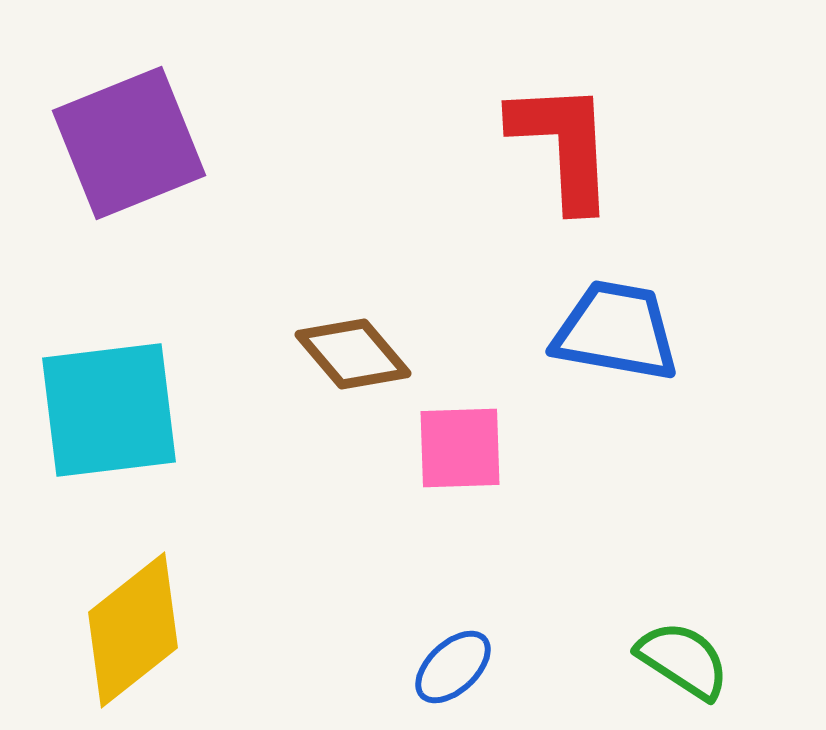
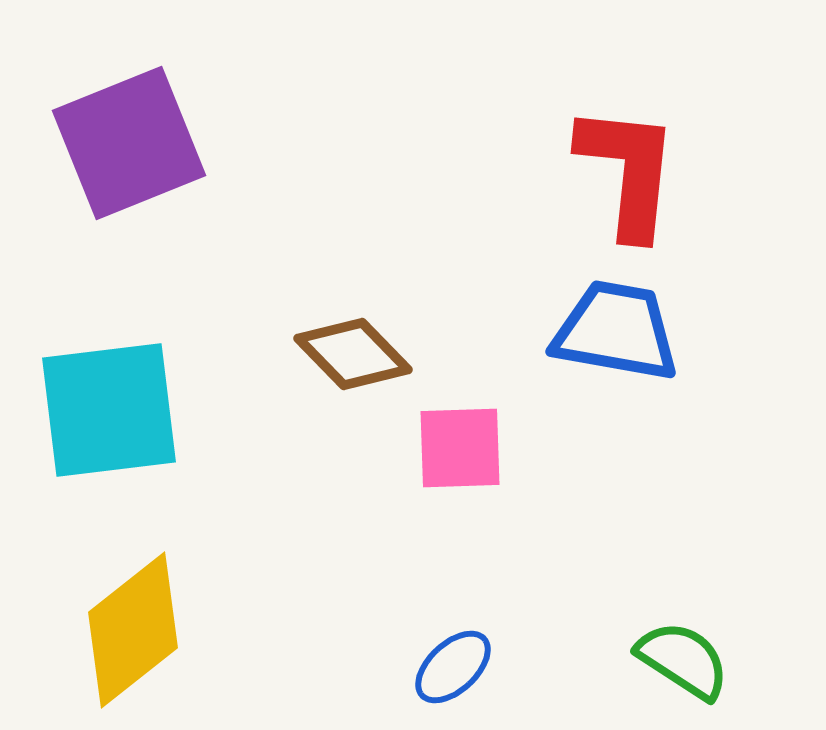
red L-shape: moved 65 px right, 26 px down; rotated 9 degrees clockwise
brown diamond: rotated 4 degrees counterclockwise
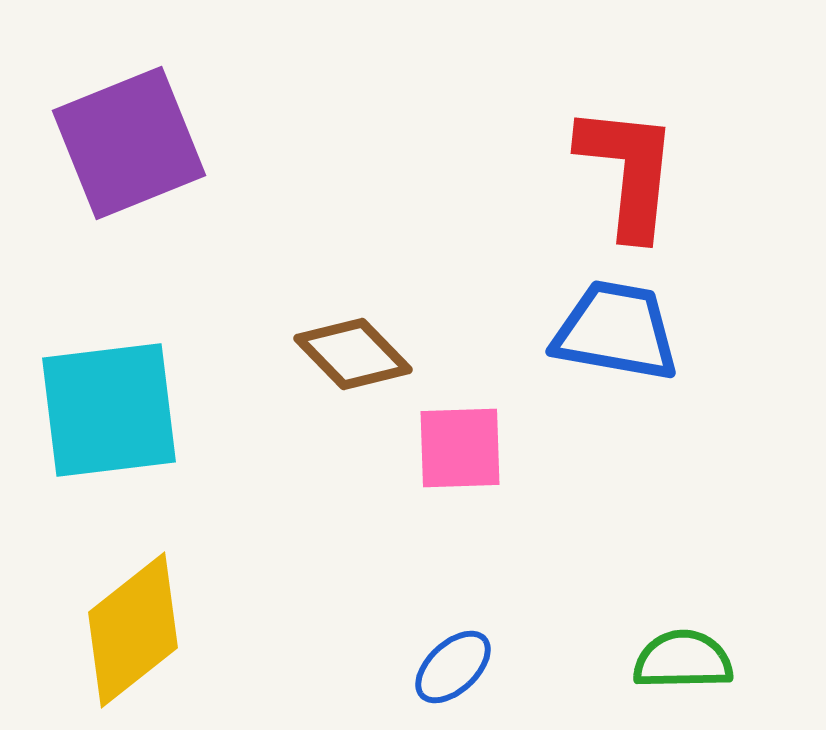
green semicircle: rotated 34 degrees counterclockwise
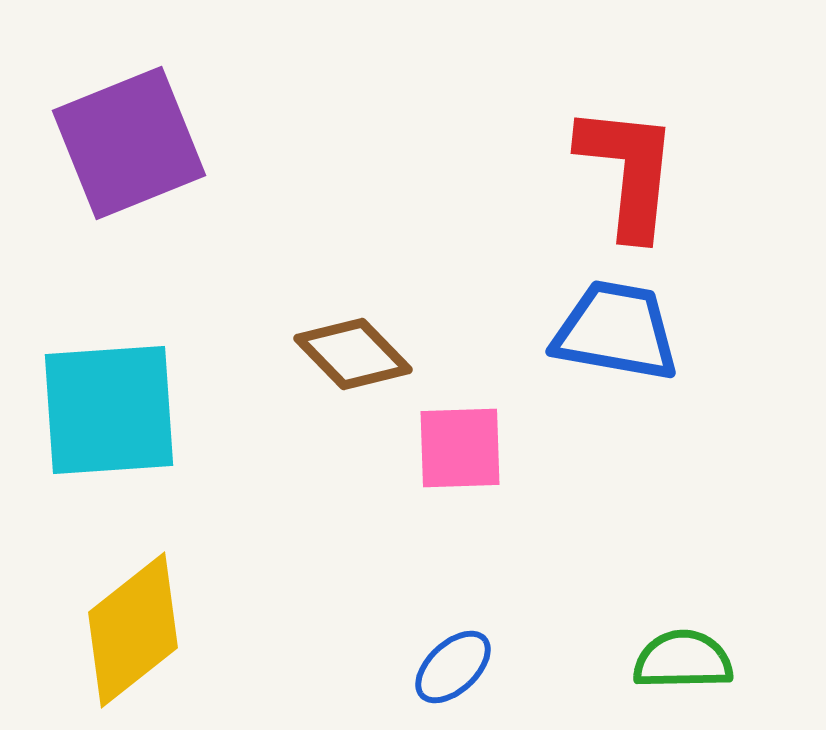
cyan square: rotated 3 degrees clockwise
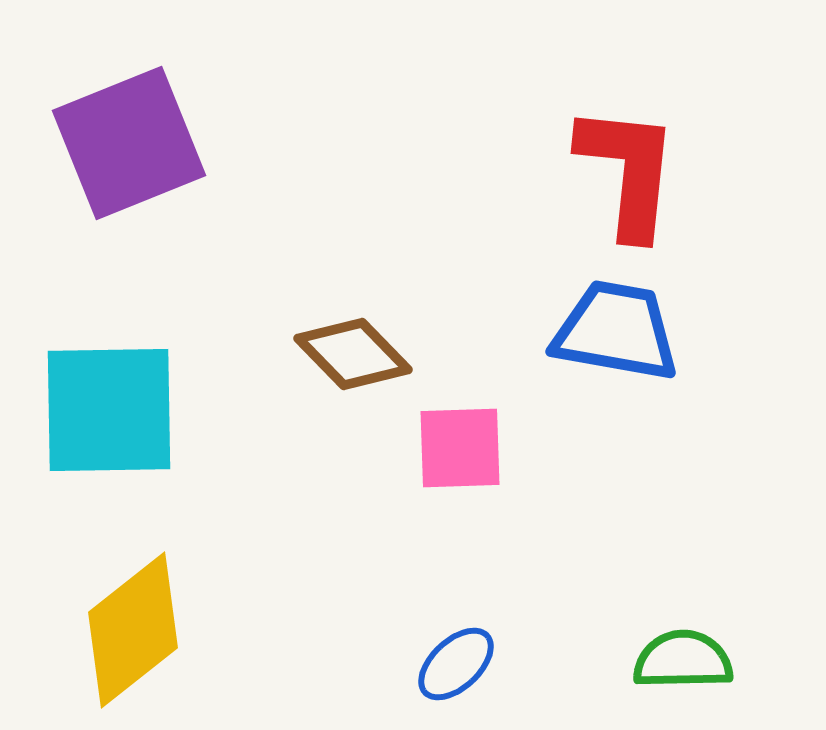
cyan square: rotated 3 degrees clockwise
blue ellipse: moved 3 px right, 3 px up
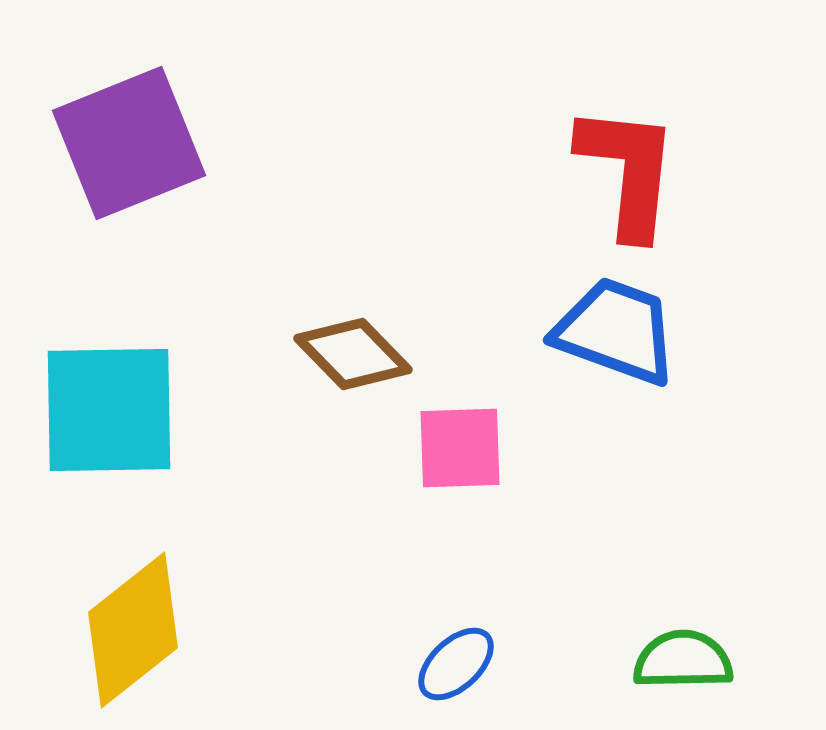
blue trapezoid: rotated 10 degrees clockwise
